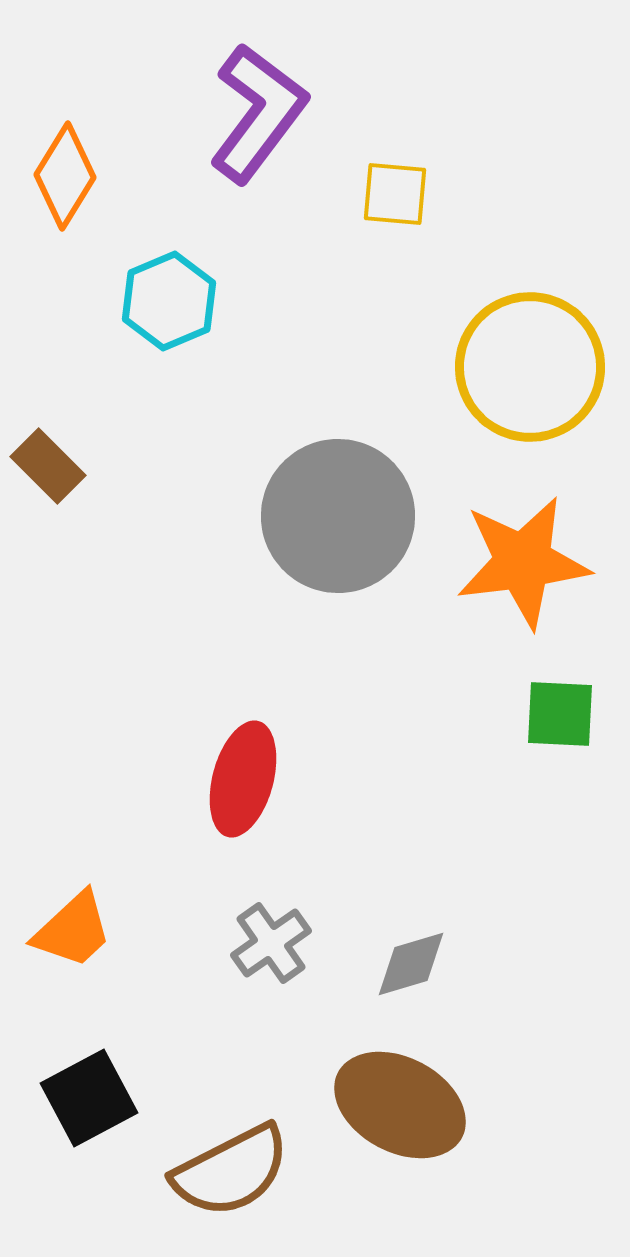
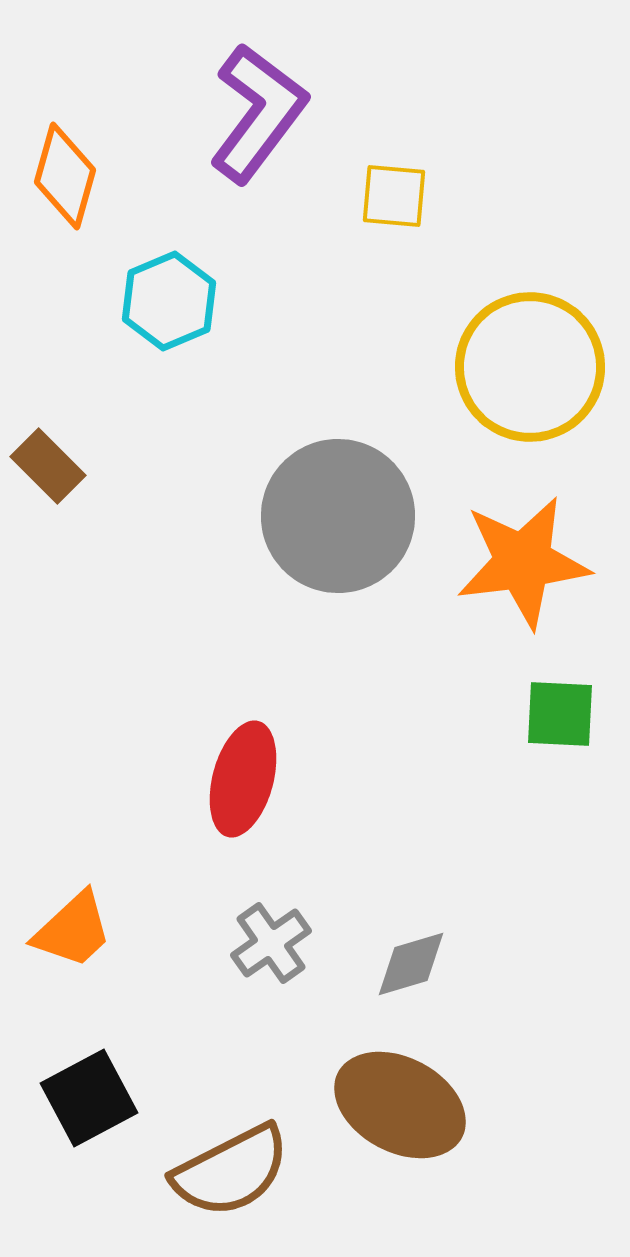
orange diamond: rotated 16 degrees counterclockwise
yellow square: moved 1 px left, 2 px down
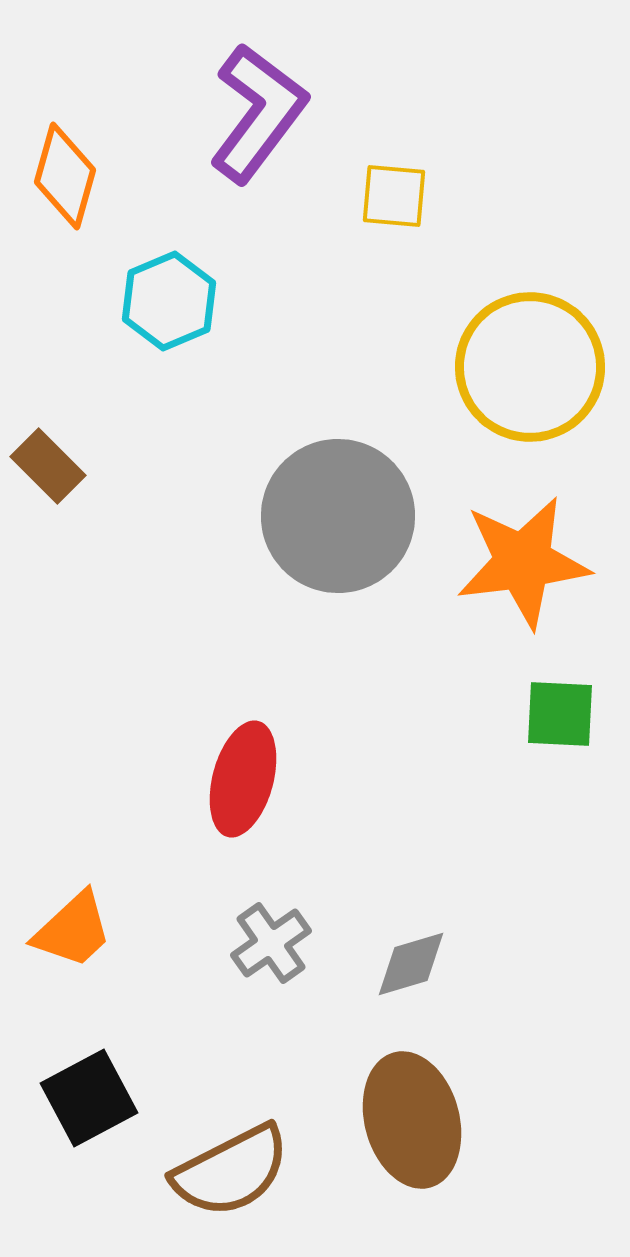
brown ellipse: moved 12 px right, 15 px down; rotated 47 degrees clockwise
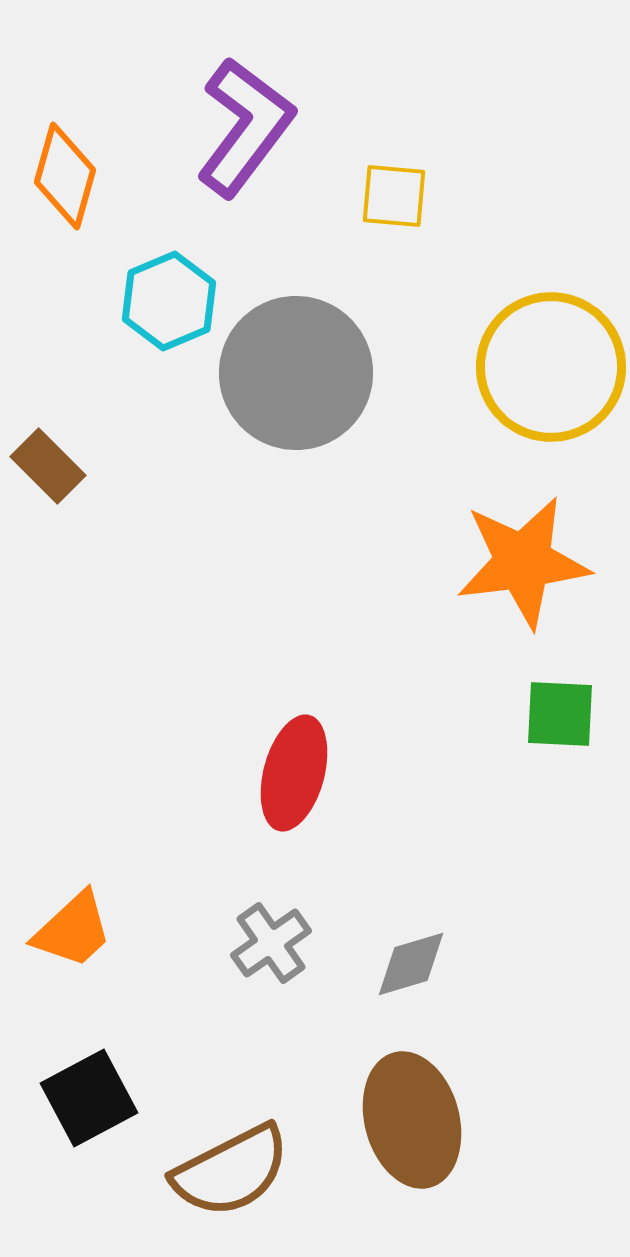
purple L-shape: moved 13 px left, 14 px down
yellow circle: moved 21 px right
gray circle: moved 42 px left, 143 px up
red ellipse: moved 51 px right, 6 px up
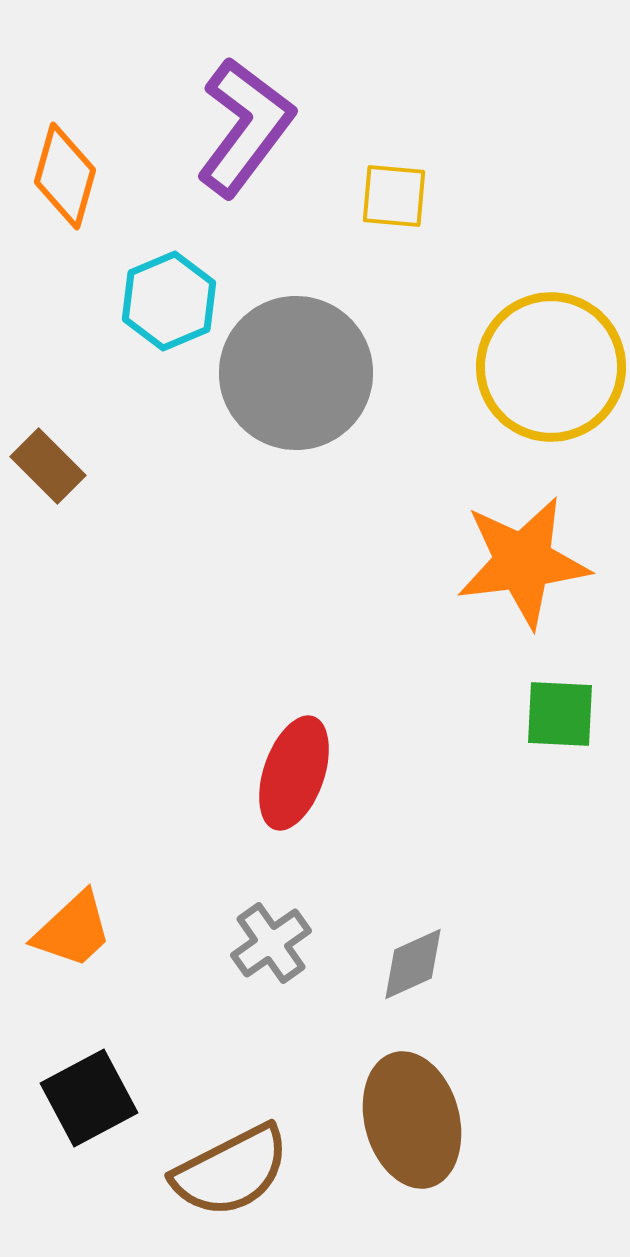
red ellipse: rotated 4 degrees clockwise
gray diamond: moved 2 px right; rotated 8 degrees counterclockwise
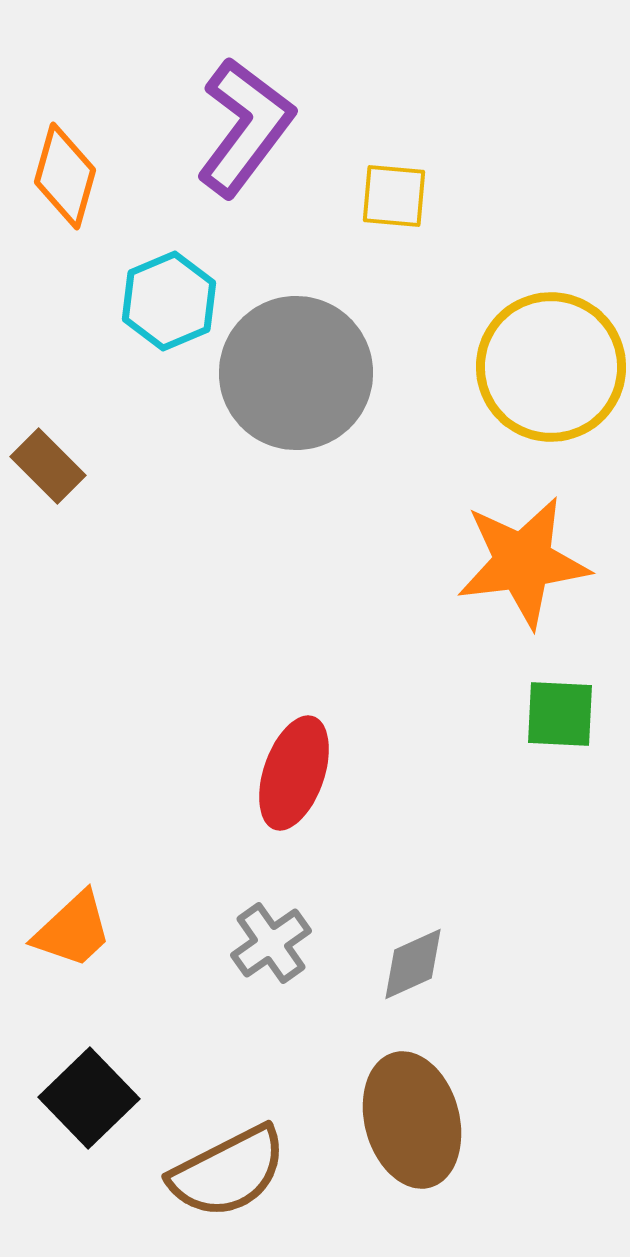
black square: rotated 16 degrees counterclockwise
brown semicircle: moved 3 px left, 1 px down
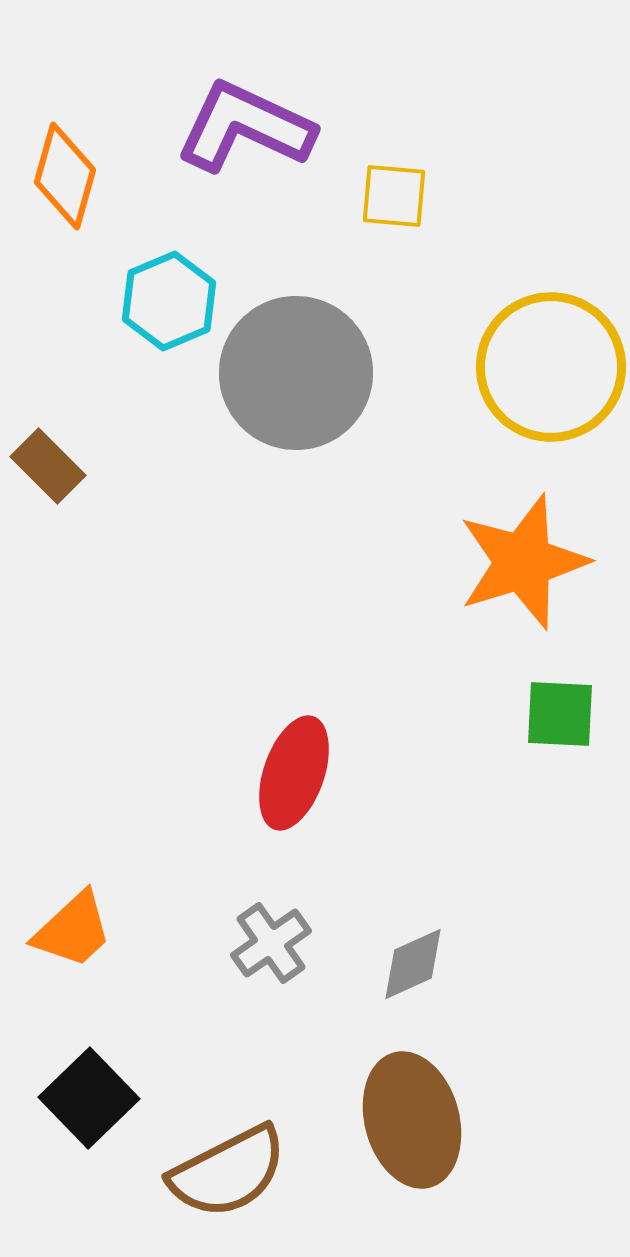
purple L-shape: rotated 102 degrees counterclockwise
orange star: rotated 10 degrees counterclockwise
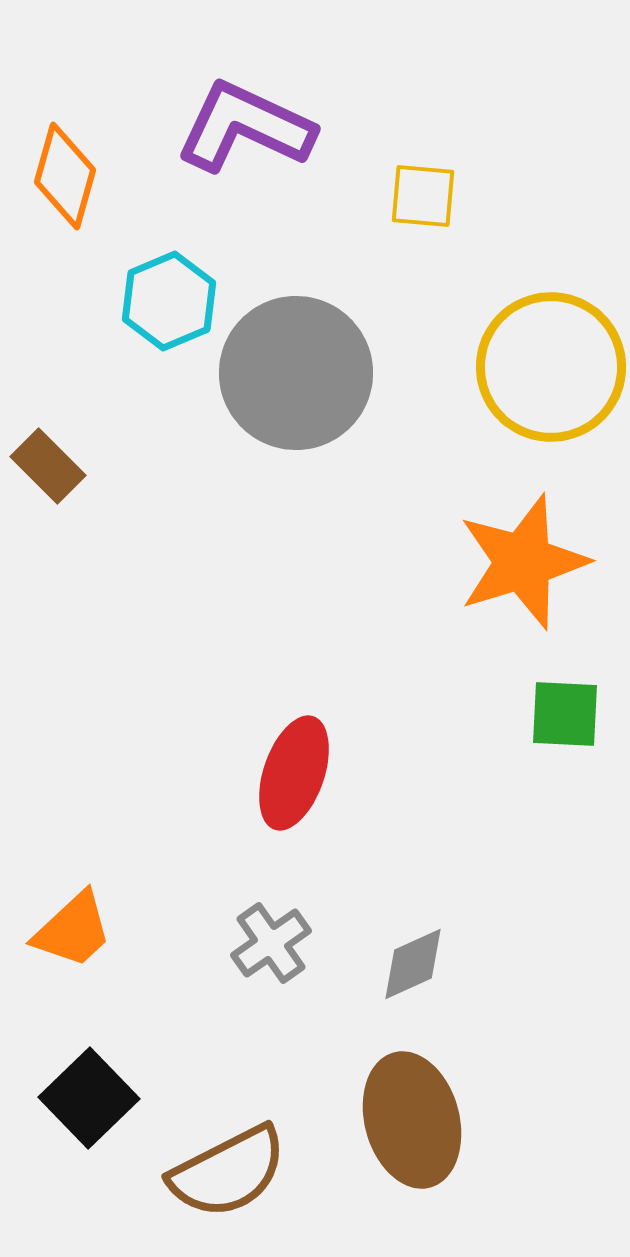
yellow square: moved 29 px right
green square: moved 5 px right
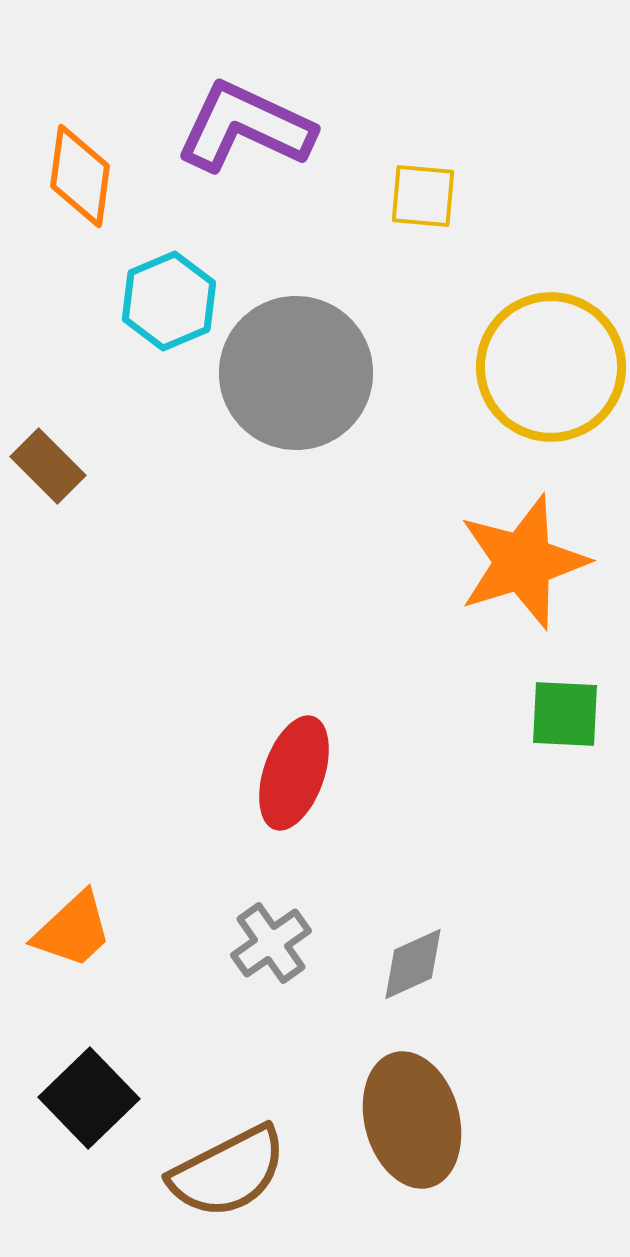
orange diamond: moved 15 px right; rotated 8 degrees counterclockwise
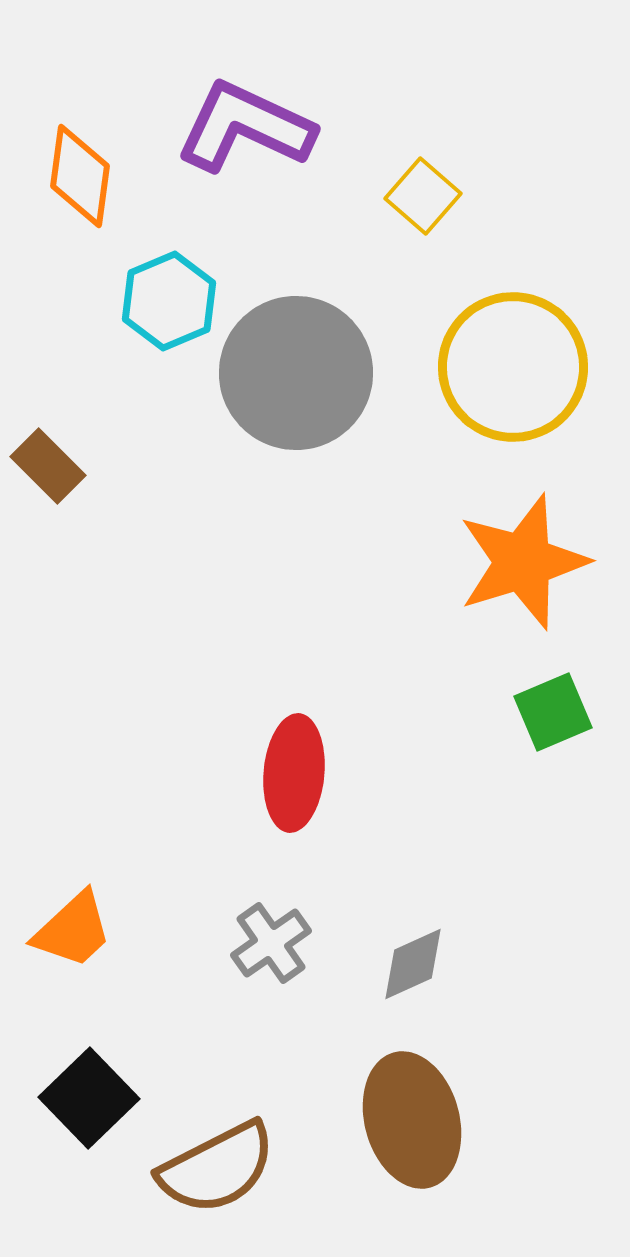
yellow square: rotated 36 degrees clockwise
yellow circle: moved 38 px left
green square: moved 12 px left, 2 px up; rotated 26 degrees counterclockwise
red ellipse: rotated 14 degrees counterclockwise
brown semicircle: moved 11 px left, 4 px up
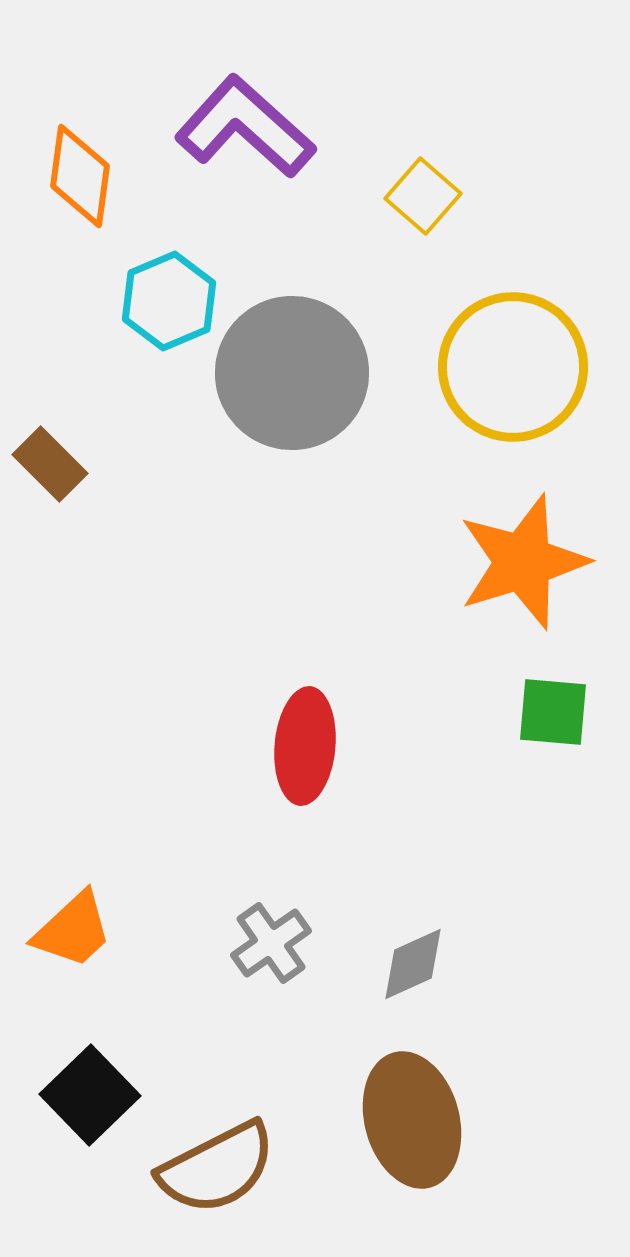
purple L-shape: rotated 17 degrees clockwise
gray circle: moved 4 px left
brown rectangle: moved 2 px right, 2 px up
green square: rotated 28 degrees clockwise
red ellipse: moved 11 px right, 27 px up
black square: moved 1 px right, 3 px up
